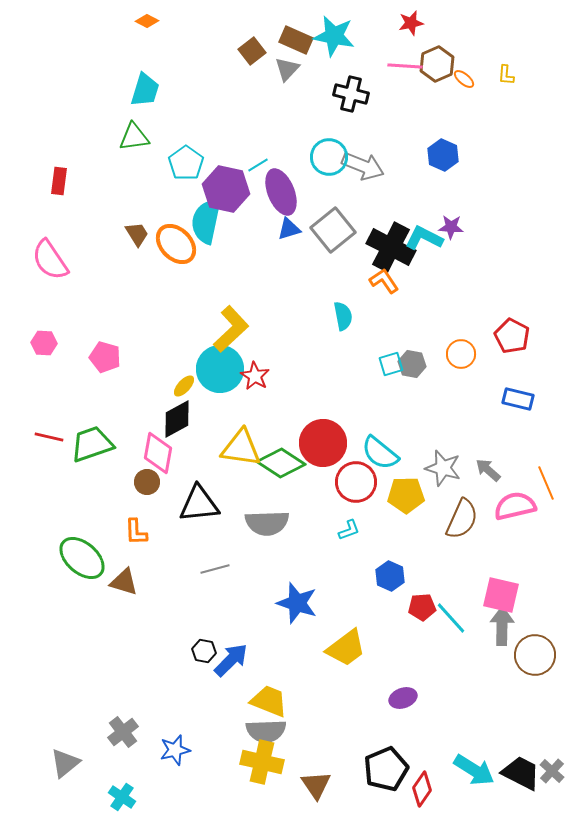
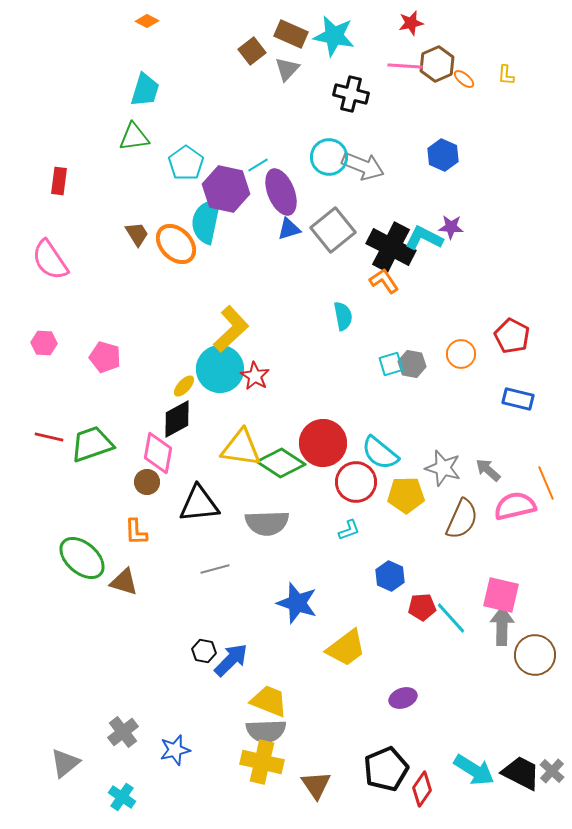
brown rectangle at (296, 40): moved 5 px left, 6 px up
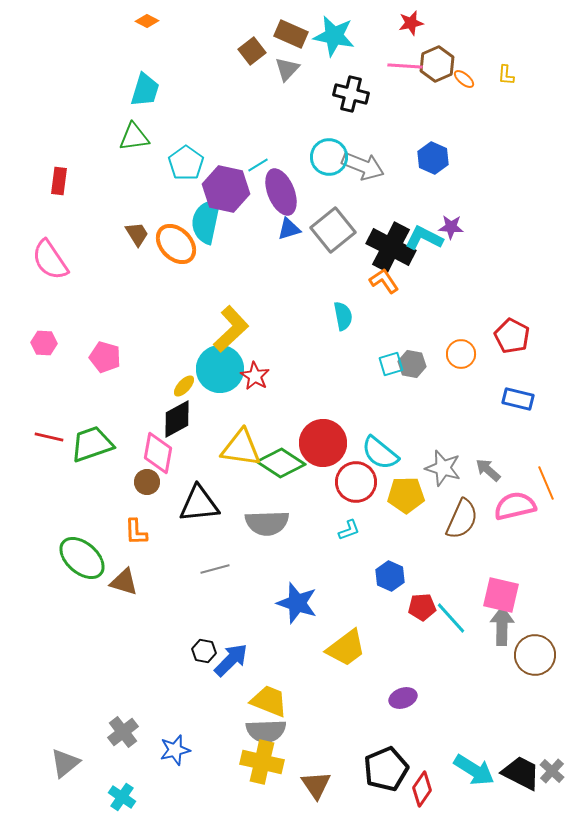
blue hexagon at (443, 155): moved 10 px left, 3 px down
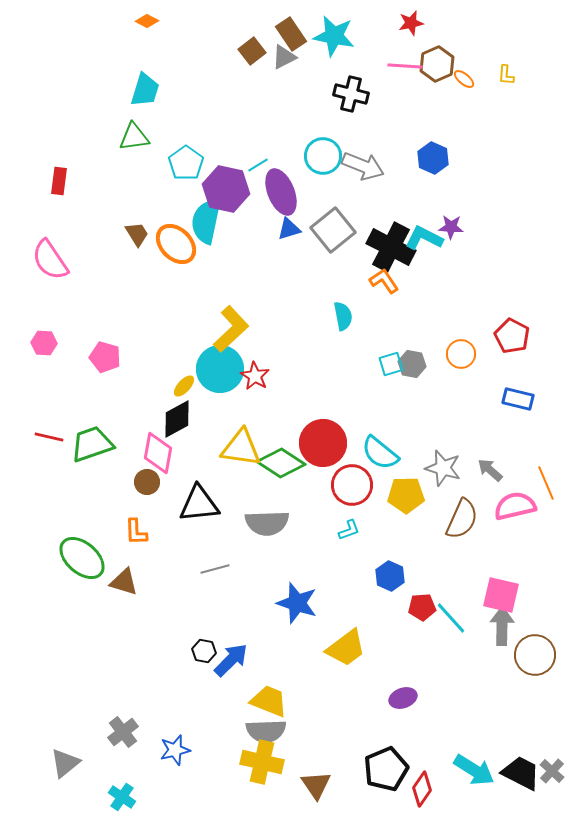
brown rectangle at (291, 34): rotated 32 degrees clockwise
gray triangle at (287, 69): moved 3 px left, 12 px up; rotated 20 degrees clockwise
cyan circle at (329, 157): moved 6 px left, 1 px up
gray arrow at (488, 470): moved 2 px right
red circle at (356, 482): moved 4 px left, 3 px down
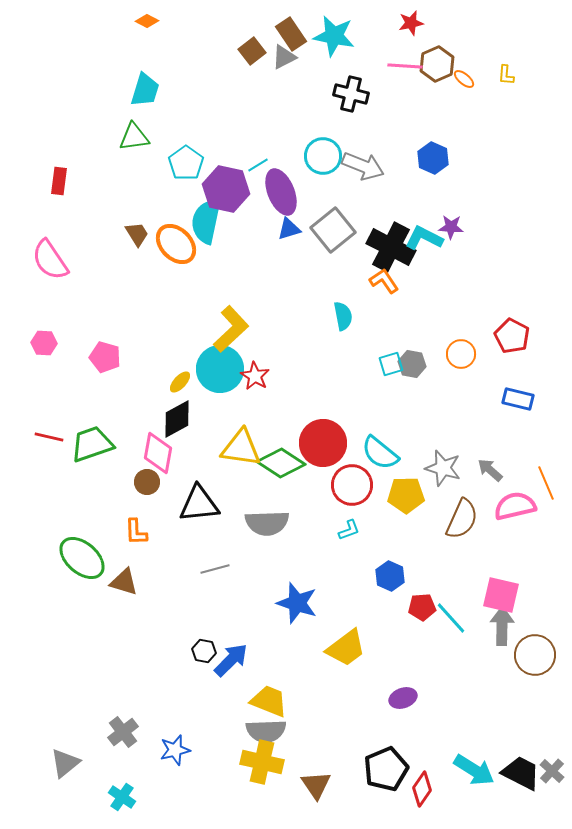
yellow ellipse at (184, 386): moved 4 px left, 4 px up
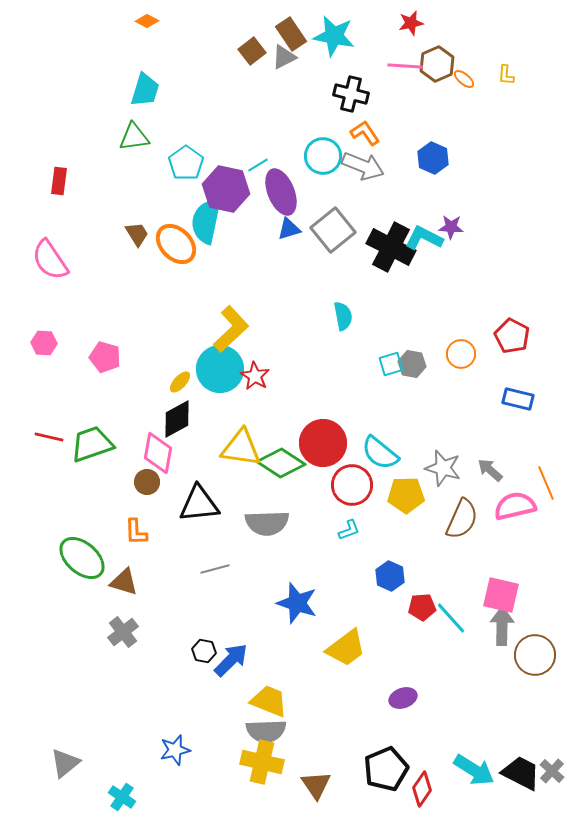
orange L-shape at (384, 281): moved 19 px left, 148 px up
gray cross at (123, 732): moved 100 px up
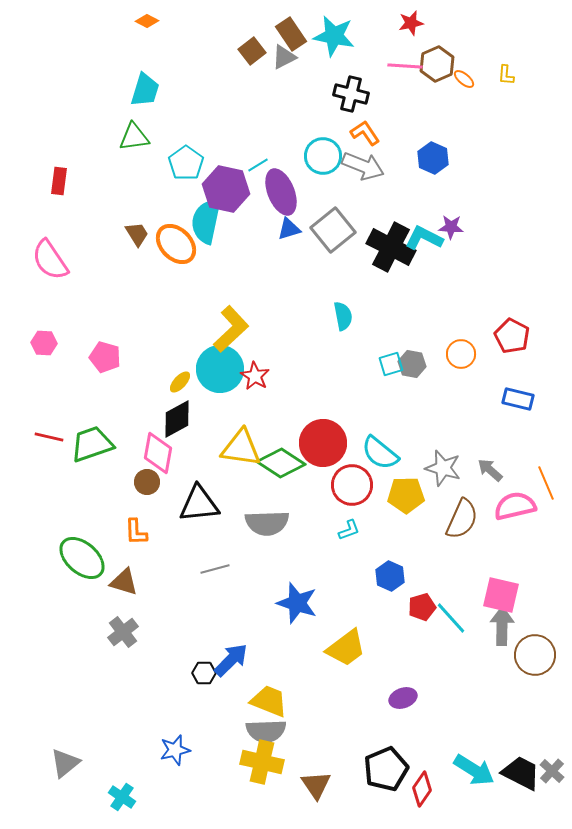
red pentagon at (422, 607): rotated 12 degrees counterclockwise
black hexagon at (204, 651): moved 22 px down; rotated 10 degrees counterclockwise
